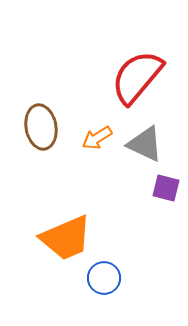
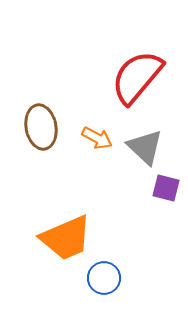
orange arrow: rotated 120 degrees counterclockwise
gray triangle: moved 3 px down; rotated 18 degrees clockwise
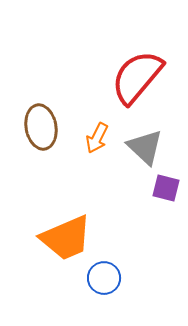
orange arrow: rotated 88 degrees clockwise
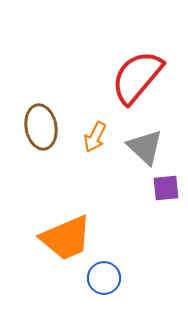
orange arrow: moved 2 px left, 1 px up
purple square: rotated 20 degrees counterclockwise
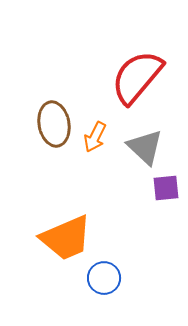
brown ellipse: moved 13 px right, 3 px up
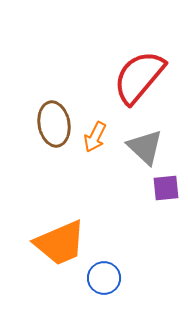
red semicircle: moved 2 px right
orange trapezoid: moved 6 px left, 5 px down
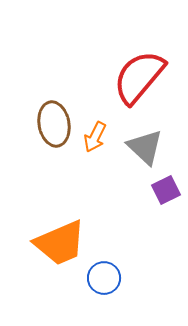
purple square: moved 2 px down; rotated 20 degrees counterclockwise
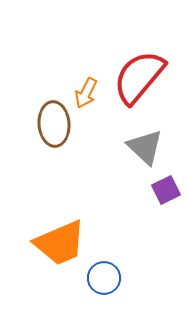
brown ellipse: rotated 6 degrees clockwise
orange arrow: moved 9 px left, 44 px up
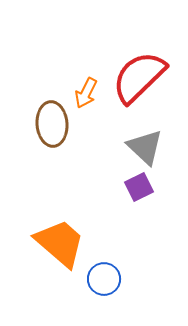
red semicircle: rotated 6 degrees clockwise
brown ellipse: moved 2 px left
purple square: moved 27 px left, 3 px up
orange trapezoid: rotated 116 degrees counterclockwise
blue circle: moved 1 px down
